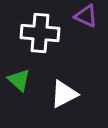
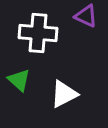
white cross: moved 2 px left
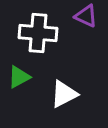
green triangle: moved 3 px up; rotated 50 degrees clockwise
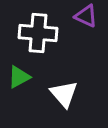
white triangle: rotated 44 degrees counterclockwise
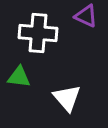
green triangle: rotated 35 degrees clockwise
white triangle: moved 3 px right, 4 px down
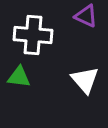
white cross: moved 5 px left, 2 px down
white triangle: moved 18 px right, 18 px up
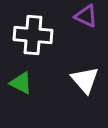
green triangle: moved 2 px right, 6 px down; rotated 20 degrees clockwise
